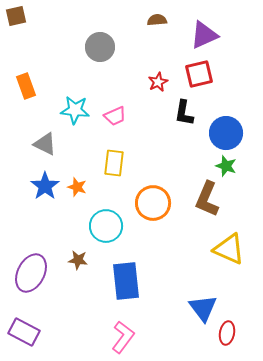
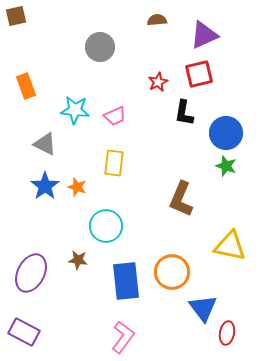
brown L-shape: moved 26 px left
orange circle: moved 19 px right, 69 px down
yellow triangle: moved 1 px right, 3 px up; rotated 12 degrees counterclockwise
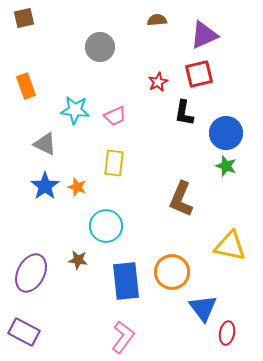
brown square: moved 8 px right, 2 px down
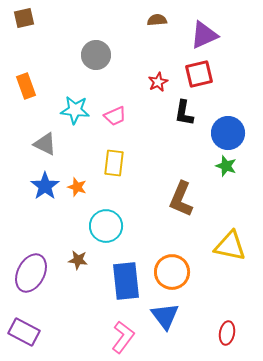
gray circle: moved 4 px left, 8 px down
blue circle: moved 2 px right
blue triangle: moved 38 px left, 8 px down
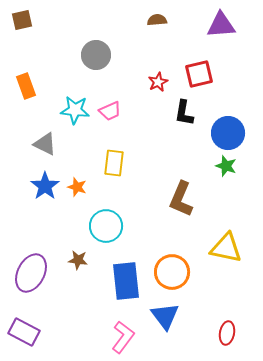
brown square: moved 2 px left, 2 px down
purple triangle: moved 17 px right, 10 px up; rotated 20 degrees clockwise
pink trapezoid: moved 5 px left, 5 px up
yellow triangle: moved 4 px left, 2 px down
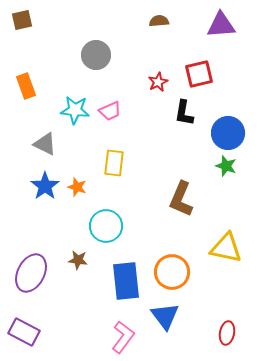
brown semicircle: moved 2 px right, 1 px down
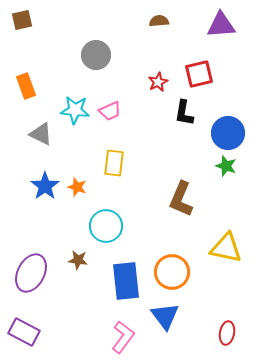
gray triangle: moved 4 px left, 10 px up
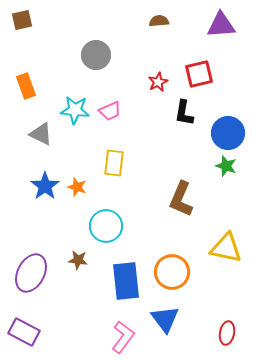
blue triangle: moved 3 px down
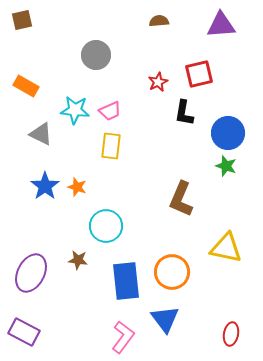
orange rectangle: rotated 40 degrees counterclockwise
yellow rectangle: moved 3 px left, 17 px up
red ellipse: moved 4 px right, 1 px down
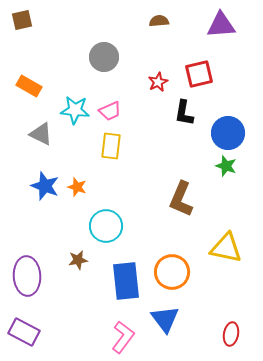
gray circle: moved 8 px right, 2 px down
orange rectangle: moved 3 px right
blue star: rotated 16 degrees counterclockwise
brown star: rotated 18 degrees counterclockwise
purple ellipse: moved 4 px left, 3 px down; rotated 30 degrees counterclockwise
